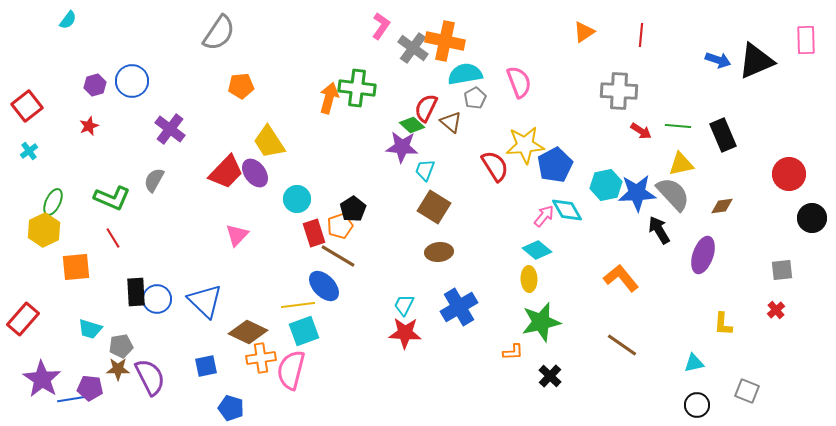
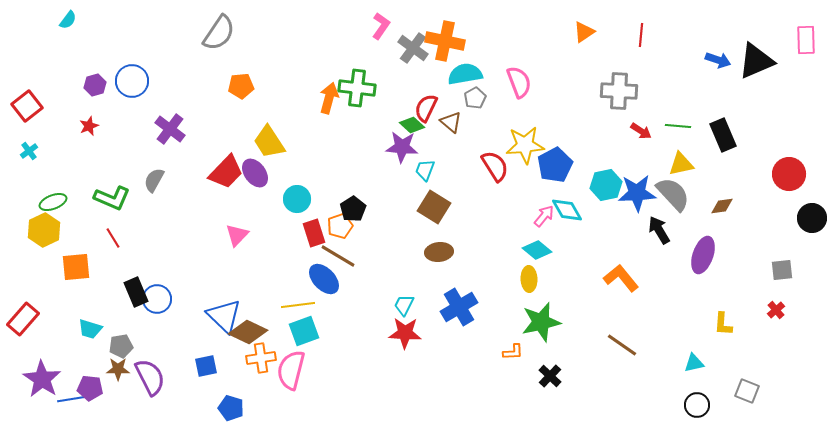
green ellipse at (53, 202): rotated 44 degrees clockwise
blue ellipse at (324, 286): moved 7 px up
black rectangle at (136, 292): rotated 20 degrees counterclockwise
blue triangle at (205, 301): moved 19 px right, 15 px down
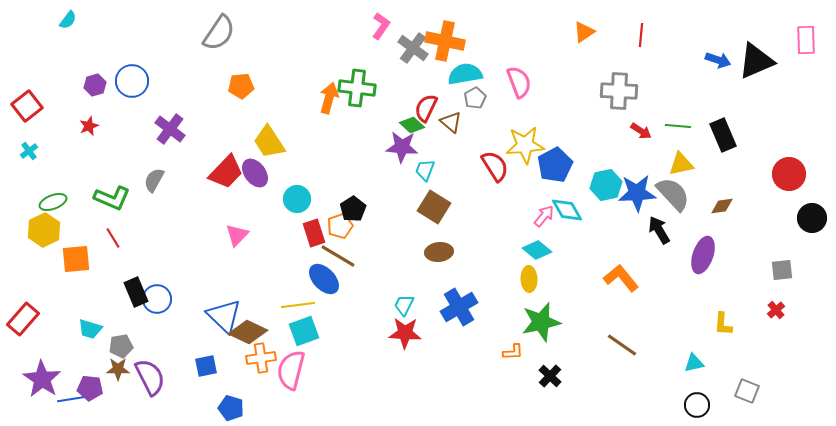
orange square at (76, 267): moved 8 px up
